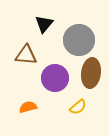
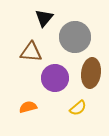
black triangle: moved 6 px up
gray circle: moved 4 px left, 3 px up
brown triangle: moved 5 px right, 3 px up
yellow semicircle: moved 1 px down
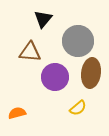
black triangle: moved 1 px left, 1 px down
gray circle: moved 3 px right, 4 px down
brown triangle: moved 1 px left
purple circle: moved 1 px up
orange semicircle: moved 11 px left, 6 px down
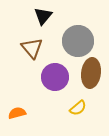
black triangle: moved 3 px up
brown triangle: moved 2 px right, 4 px up; rotated 45 degrees clockwise
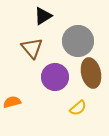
black triangle: rotated 18 degrees clockwise
brown ellipse: rotated 20 degrees counterclockwise
orange semicircle: moved 5 px left, 11 px up
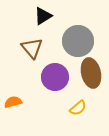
orange semicircle: moved 1 px right
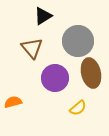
purple circle: moved 1 px down
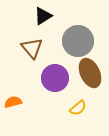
brown ellipse: moved 1 px left; rotated 12 degrees counterclockwise
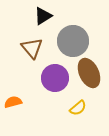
gray circle: moved 5 px left
brown ellipse: moved 1 px left
